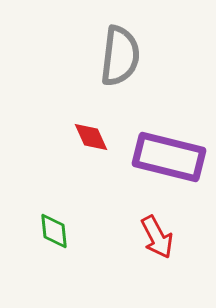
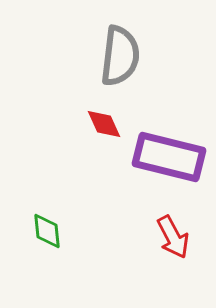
red diamond: moved 13 px right, 13 px up
green diamond: moved 7 px left
red arrow: moved 16 px right
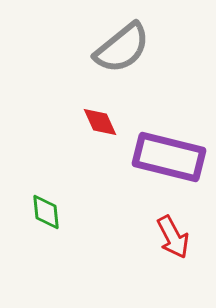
gray semicircle: moved 2 px right, 8 px up; rotated 44 degrees clockwise
red diamond: moved 4 px left, 2 px up
green diamond: moved 1 px left, 19 px up
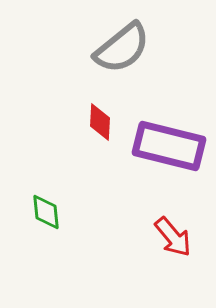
red diamond: rotated 27 degrees clockwise
purple rectangle: moved 11 px up
red arrow: rotated 12 degrees counterclockwise
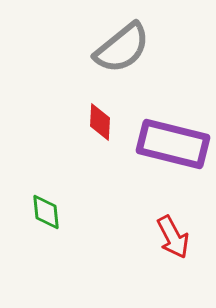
purple rectangle: moved 4 px right, 2 px up
red arrow: rotated 12 degrees clockwise
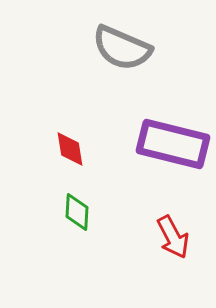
gray semicircle: rotated 62 degrees clockwise
red diamond: moved 30 px left, 27 px down; rotated 12 degrees counterclockwise
green diamond: moved 31 px right; rotated 9 degrees clockwise
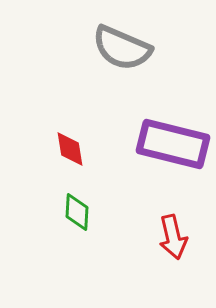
red arrow: rotated 15 degrees clockwise
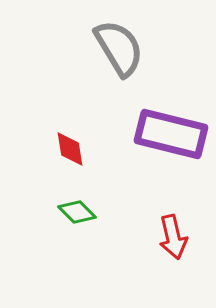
gray semicircle: moved 3 px left; rotated 144 degrees counterclockwise
purple rectangle: moved 2 px left, 10 px up
green diamond: rotated 48 degrees counterclockwise
